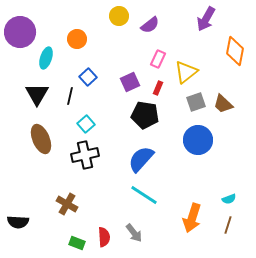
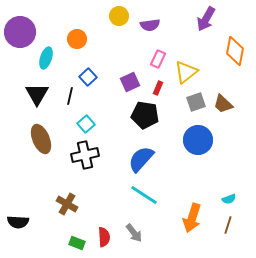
purple semicircle: rotated 30 degrees clockwise
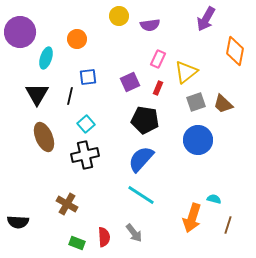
blue square: rotated 36 degrees clockwise
black pentagon: moved 5 px down
brown ellipse: moved 3 px right, 2 px up
cyan line: moved 3 px left
cyan semicircle: moved 15 px left; rotated 144 degrees counterclockwise
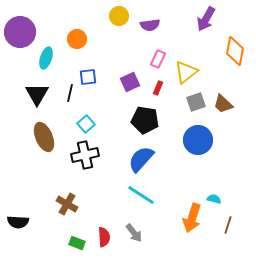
black line: moved 3 px up
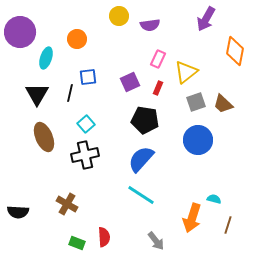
black semicircle: moved 10 px up
gray arrow: moved 22 px right, 8 px down
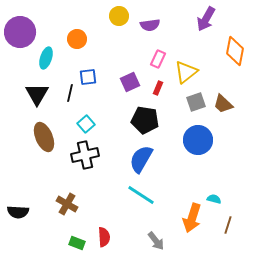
blue semicircle: rotated 12 degrees counterclockwise
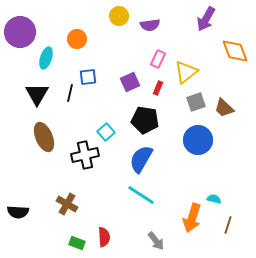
orange diamond: rotated 32 degrees counterclockwise
brown trapezoid: moved 1 px right, 4 px down
cyan square: moved 20 px right, 8 px down
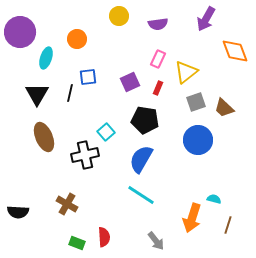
purple semicircle: moved 8 px right, 1 px up
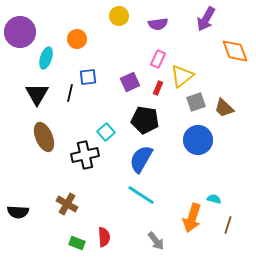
yellow triangle: moved 4 px left, 4 px down
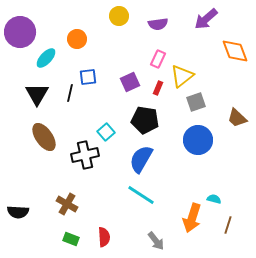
purple arrow: rotated 20 degrees clockwise
cyan ellipse: rotated 25 degrees clockwise
brown trapezoid: moved 13 px right, 10 px down
brown ellipse: rotated 12 degrees counterclockwise
green rectangle: moved 6 px left, 4 px up
